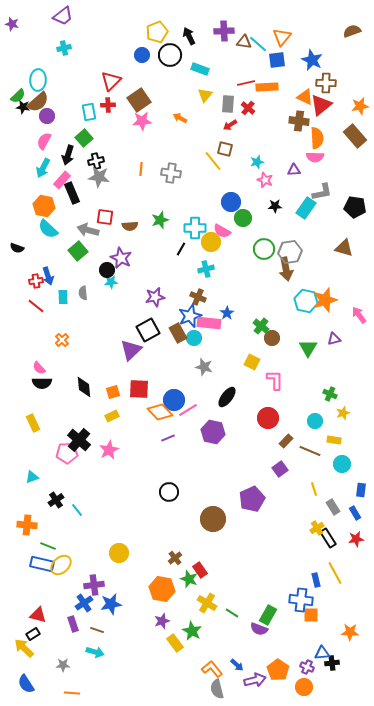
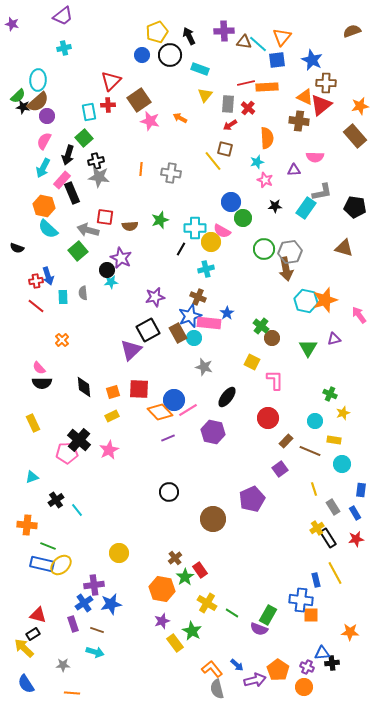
pink star at (142, 121): moved 8 px right; rotated 18 degrees clockwise
orange semicircle at (317, 138): moved 50 px left
green star at (189, 579): moved 4 px left, 2 px up; rotated 18 degrees clockwise
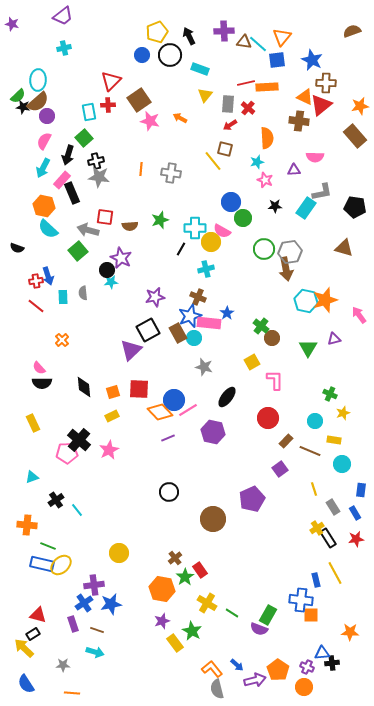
yellow square at (252, 362): rotated 35 degrees clockwise
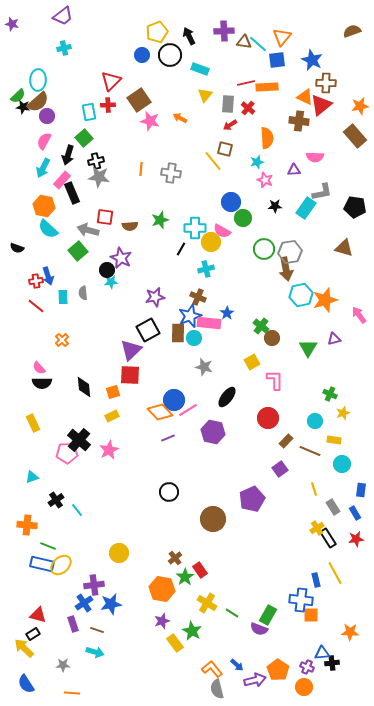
cyan hexagon at (306, 301): moved 5 px left, 6 px up; rotated 25 degrees counterclockwise
brown rectangle at (178, 333): rotated 30 degrees clockwise
red square at (139, 389): moved 9 px left, 14 px up
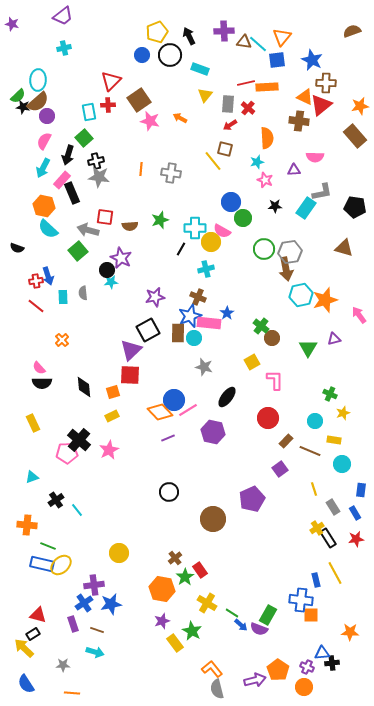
blue arrow at (237, 665): moved 4 px right, 40 px up
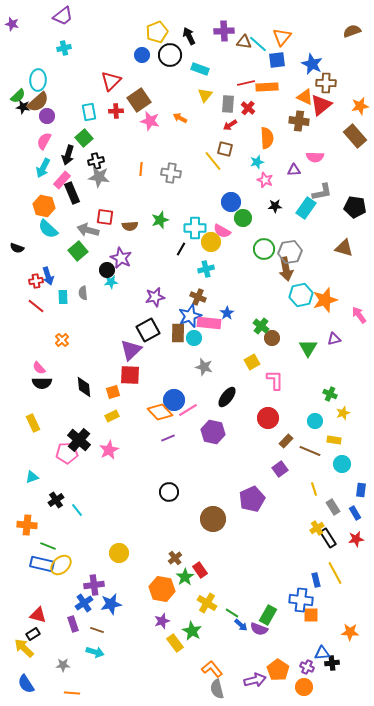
blue star at (312, 60): moved 4 px down
red cross at (108, 105): moved 8 px right, 6 px down
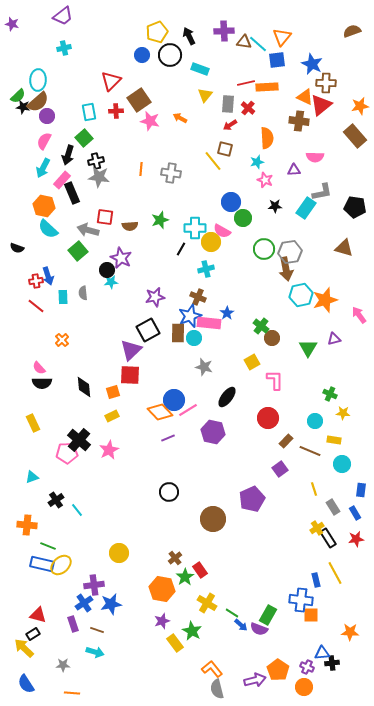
yellow star at (343, 413): rotated 24 degrees clockwise
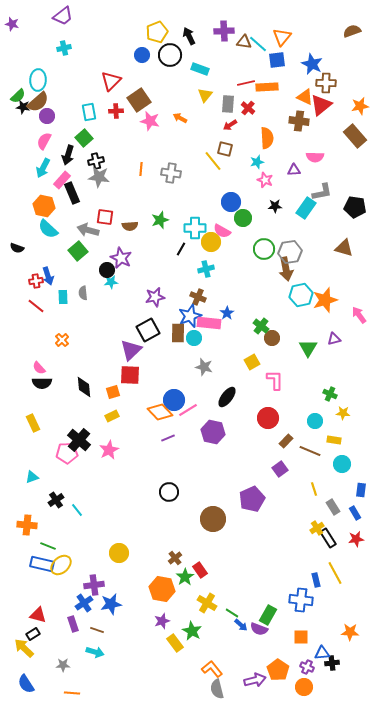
orange square at (311, 615): moved 10 px left, 22 px down
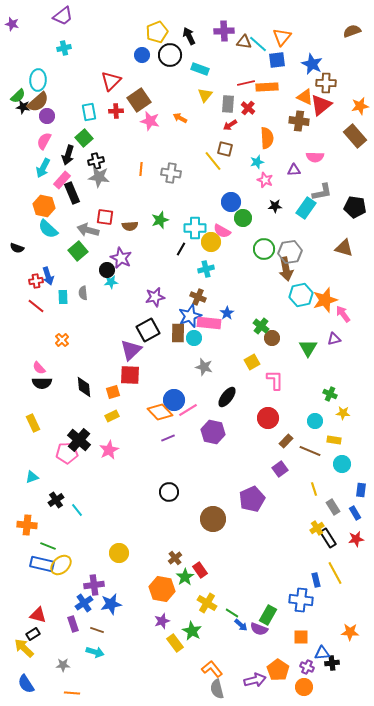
pink arrow at (359, 315): moved 16 px left, 1 px up
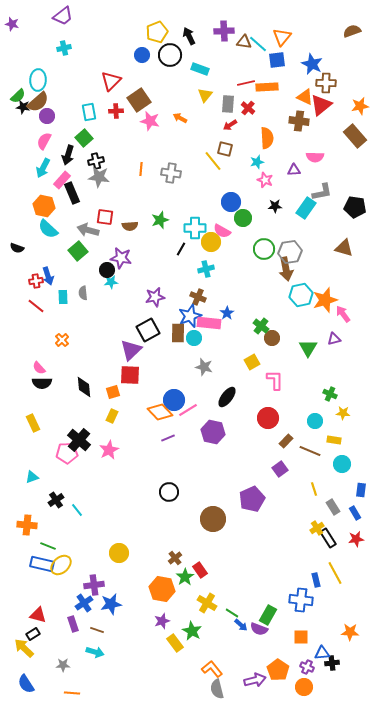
purple star at (121, 258): rotated 15 degrees counterclockwise
yellow rectangle at (112, 416): rotated 40 degrees counterclockwise
